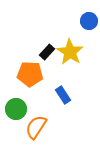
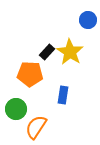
blue circle: moved 1 px left, 1 px up
blue rectangle: rotated 42 degrees clockwise
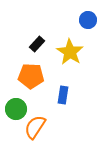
black rectangle: moved 10 px left, 8 px up
orange pentagon: moved 1 px right, 2 px down
orange semicircle: moved 1 px left
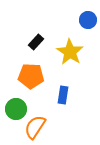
black rectangle: moved 1 px left, 2 px up
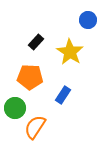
orange pentagon: moved 1 px left, 1 px down
blue rectangle: rotated 24 degrees clockwise
green circle: moved 1 px left, 1 px up
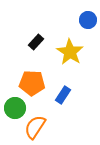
orange pentagon: moved 2 px right, 6 px down
